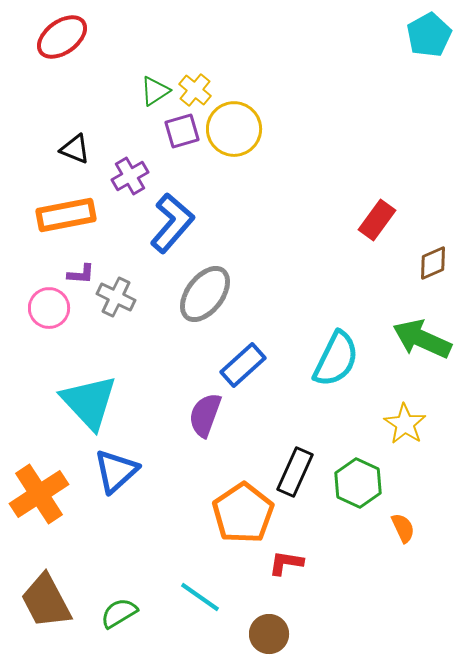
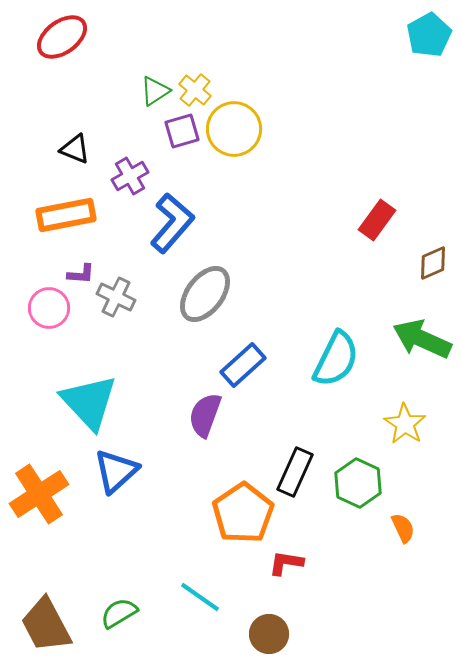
brown trapezoid: moved 24 px down
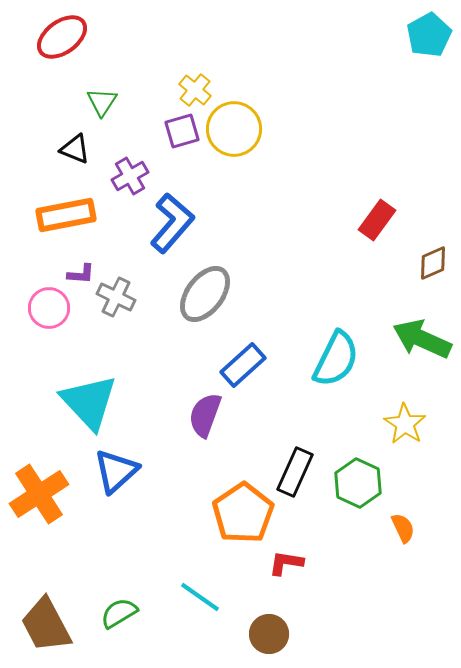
green triangle: moved 53 px left, 11 px down; rotated 24 degrees counterclockwise
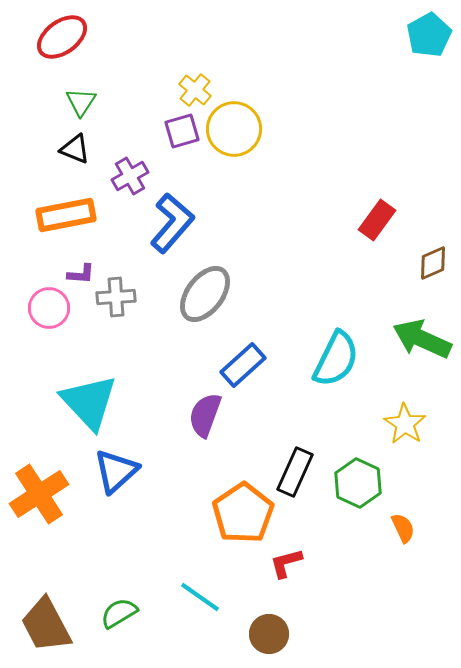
green triangle: moved 21 px left
gray cross: rotated 30 degrees counterclockwise
red L-shape: rotated 24 degrees counterclockwise
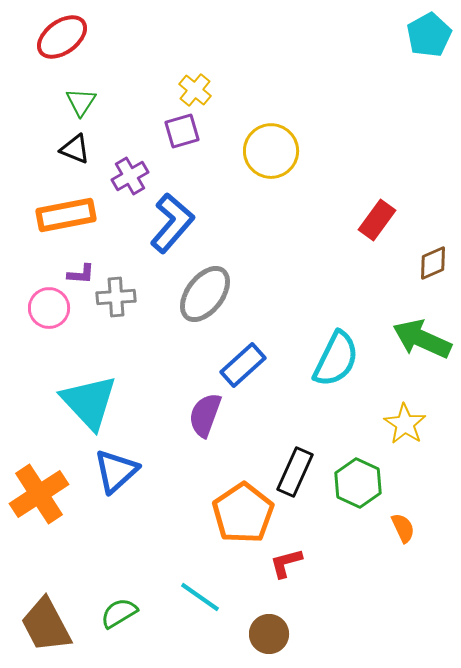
yellow circle: moved 37 px right, 22 px down
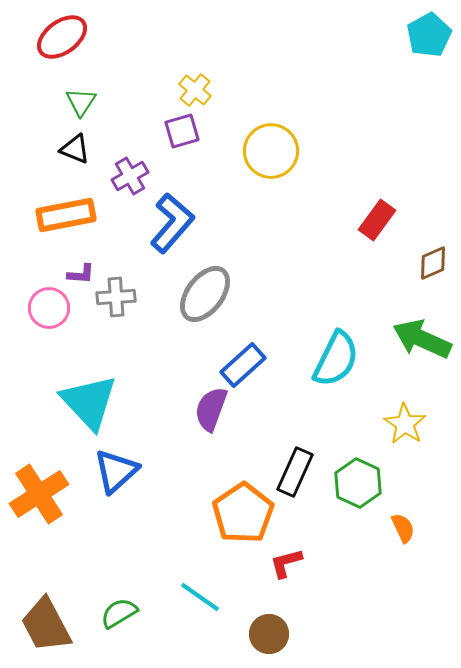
purple semicircle: moved 6 px right, 6 px up
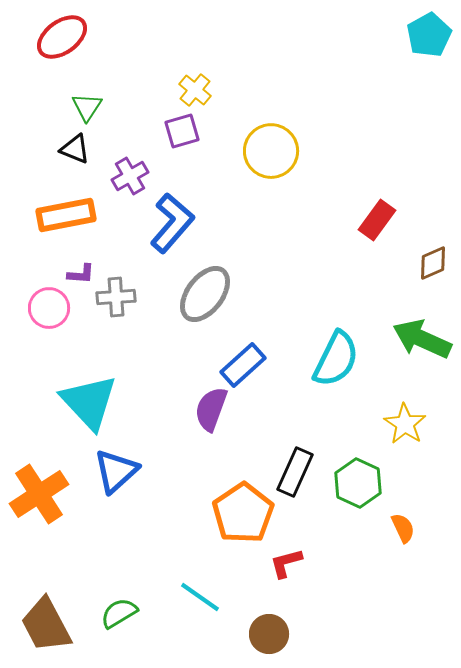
green triangle: moved 6 px right, 5 px down
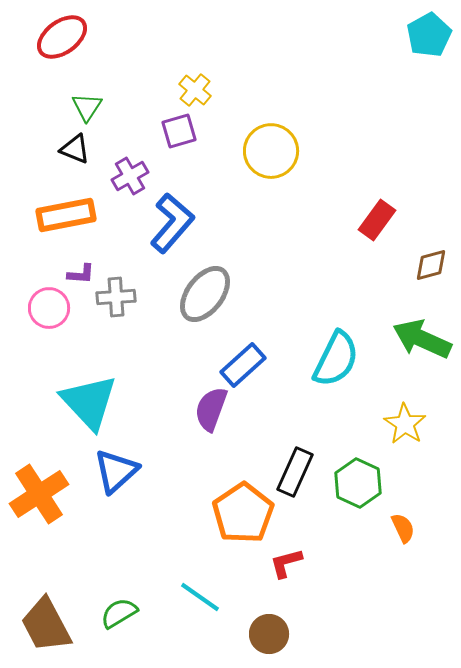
purple square: moved 3 px left
brown diamond: moved 2 px left, 2 px down; rotated 9 degrees clockwise
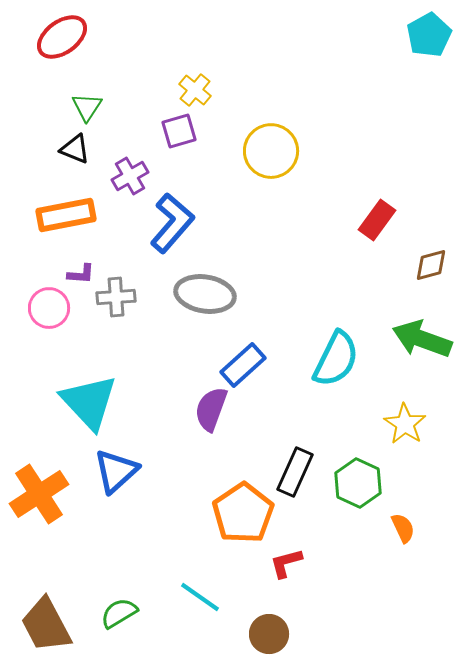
gray ellipse: rotated 62 degrees clockwise
green arrow: rotated 4 degrees counterclockwise
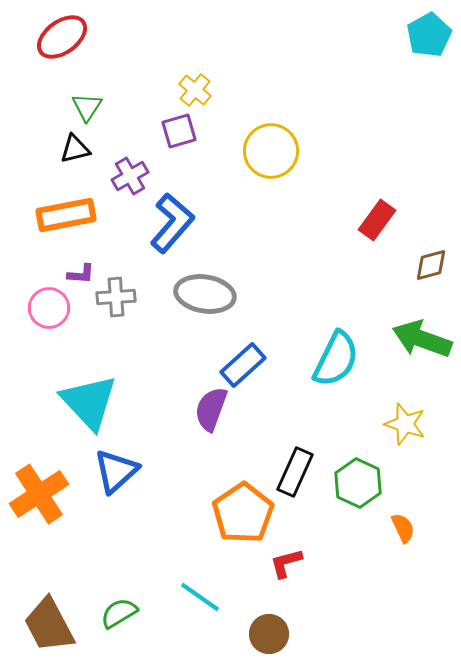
black triangle: rotated 36 degrees counterclockwise
yellow star: rotated 15 degrees counterclockwise
brown trapezoid: moved 3 px right
